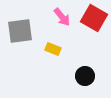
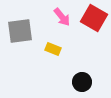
black circle: moved 3 px left, 6 px down
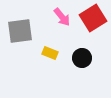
red square: moved 1 px left; rotated 28 degrees clockwise
yellow rectangle: moved 3 px left, 4 px down
black circle: moved 24 px up
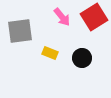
red square: moved 1 px right, 1 px up
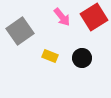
gray square: rotated 28 degrees counterclockwise
yellow rectangle: moved 3 px down
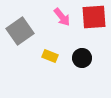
red square: rotated 28 degrees clockwise
